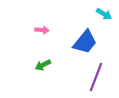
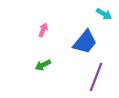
pink arrow: moved 1 px right; rotated 72 degrees counterclockwise
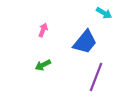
cyan arrow: moved 1 px up
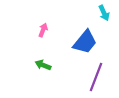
cyan arrow: rotated 35 degrees clockwise
green arrow: rotated 49 degrees clockwise
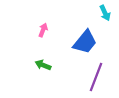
cyan arrow: moved 1 px right
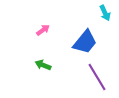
pink arrow: rotated 32 degrees clockwise
purple line: moved 1 px right; rotated 52 degrees counterclockwise
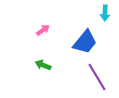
cyan arrow: rotated 28 degrees clockwise
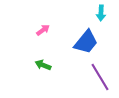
cyan arrow: moved 4 px left
blue trapezoid: moved 1 px right
purple line: moved 3 px right
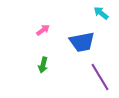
cyan arrow: rotated 126 degrees clockwise
blue trapezoid: moved 4 px left; rotated 40 degrees clockwise
green arrow: rotated 98 degrees counterclockwise
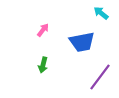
pink arrow: rotated 16 degrees counterclockwise
purple line: rotated 68 degrees clockwise
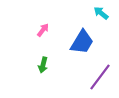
blue trapezoid: rotated 48 degrees counterclockwise
